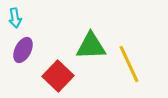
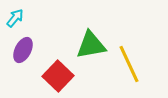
cyan arrow: rotated 132 degrees counterclockwise
green triangle: moved 1 px up; rotated 8 degrees counterclockwise
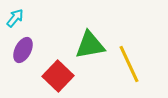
green triangle: moved 1 px left
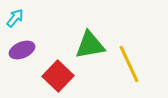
purple ellipse: moved 1 px left; rotated 40 degrees clockwise
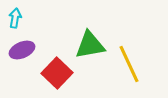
cyan arrow: rotated 30 degrees counterclockwise
red square: moved 1 px left, 3 px up
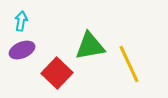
cyan arrow: moved 6 px right, 3 px down
green triangle: moved 1 px down
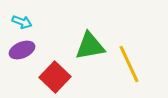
cyan arrow: moved 1 px right, 1 px down; rotated 102 degrees clockwise
red square: moved 2 px left, 4 px down
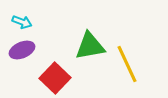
yellow line: moved 2 px left
red square: moved 1 px down
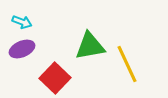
purple ellipse: moved 1 px up
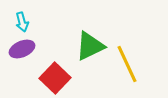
cyan arrow: rotated 54 degrees clockwise
green triangle: rotated 16 degrees counterclockwise
